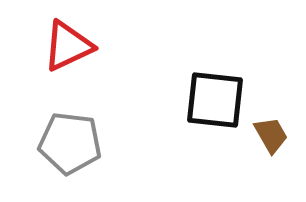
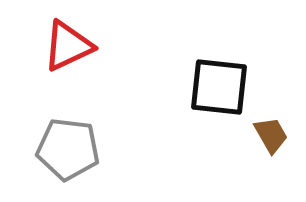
black square: moved 4 px right, 13 px up
gray pentagon: moved 2 px left, 6 px down
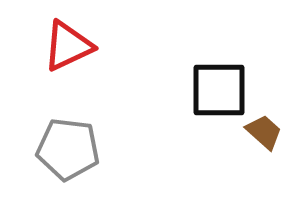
black square: moved 3 px down; rotated 6 degrees counterclockwise
brown trapezoid: moved 7 px left, 3 px up; rotated 18 degrees counterclockwise
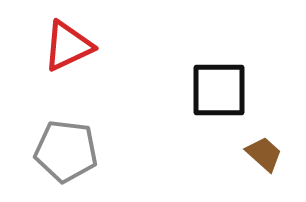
brown trapezoid: moved 22 px down
gray pentagon: moved 2 px left, 2 px down
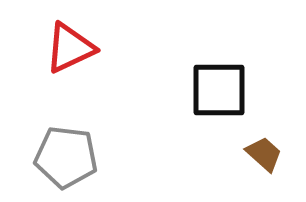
red triangle: moved 2 px right, 2 px down
gray pentagon: moved 6 px down
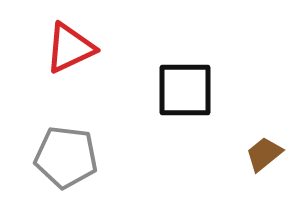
black square: moved 34 px left
brown trapezoid: rotated 81 degrees counterclockwise
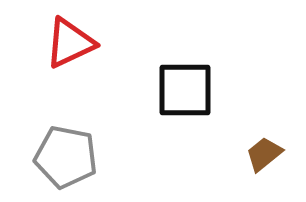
red triangle: moved 5 px up
gray pentagon: rotated 4 degrees clockwise
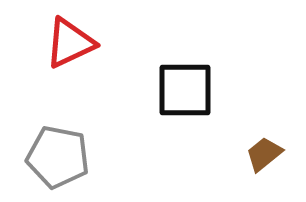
gray pentagon: moved 8 px left
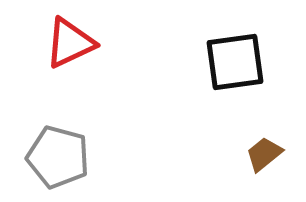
black square: moved 50 px right, 28 px up; rotated 8 degrees counterclockwise
gray pentagon: rotated 4 degrees clockwise
